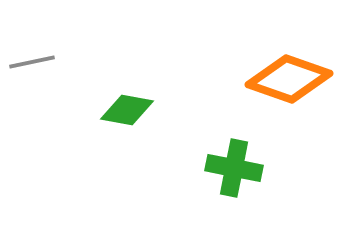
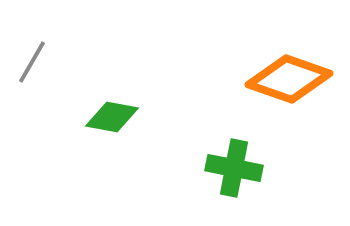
gray line: rotated 48 degrees counterclockwise
green diamond: moved 15 px left, 7 px down
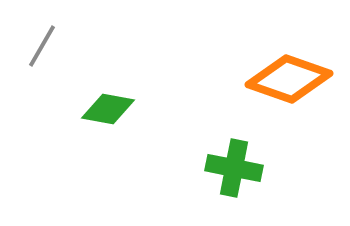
gray line: moved 10 px right, 16 px up
green diamond: moved 4 px left, 8 px up
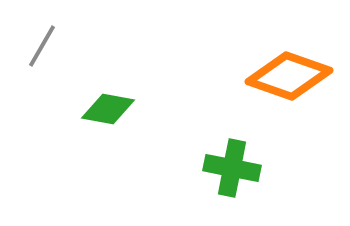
orange diamond: moved 3 px up
green cross: moved 2 px left
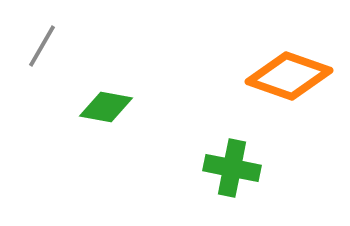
green diamond: moved 2 px left, 2 px up
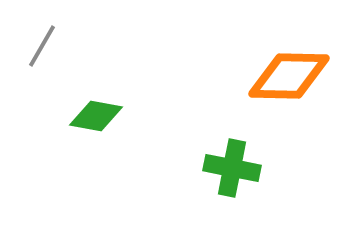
orange diamond: rotated 18 degrees counterclockwise
green diamond: moved 10 px left, 9 px down
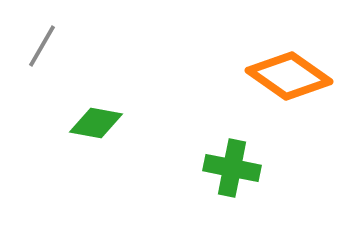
orange diamond: rotated 34 degrees clockwise
green diamond: moved 7 px down
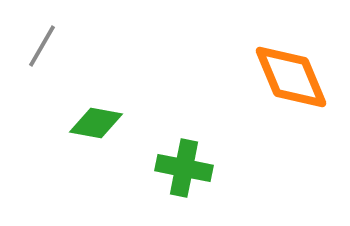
orange diamond: moved 2 px right, 1 px down; rotated 32 degrees clockwise
green cross: moved 48 px left
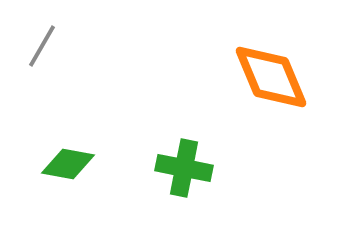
orange diamond: moved 20 px left
green diamond: moved 28 px left, 41 px down
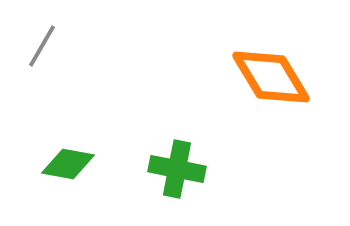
orange diamond: rotated 8 degrees counterclockwise
green cross: moved 7 px left, 1 px down
